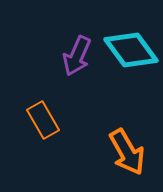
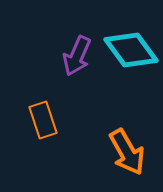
orange rectangle: rotated 12 degrees clockwise
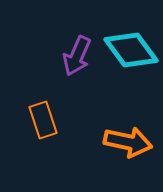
orange arrow: moved 1 px right, 10 px up; rotated 48 degrees counterclockwise
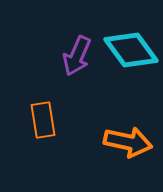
orange rectangle: rotated 9 degrees clockwise
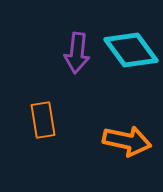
purple arrow: moved 3 px up; rotated 18 degrees counterclockwise
orange arrow: moved 1 px left, 1 px up
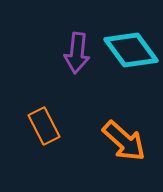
orange rectangle: moved 1 px right, 6 px down; rotated 18 degrees counterclockwise
orange arrow: moved 3 px left; rotated 30 degrees clockwise
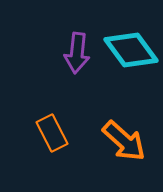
orange rectangle: moved 8 px right, 7 px down
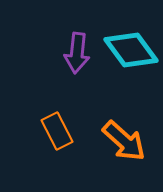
orange rectangle: moved 5 px right, 2 px up
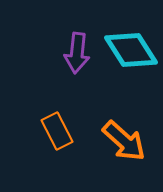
cyan diamond: rotated 4 degrees clockwise
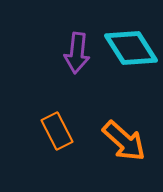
cyan diamond: moved 2 px up
